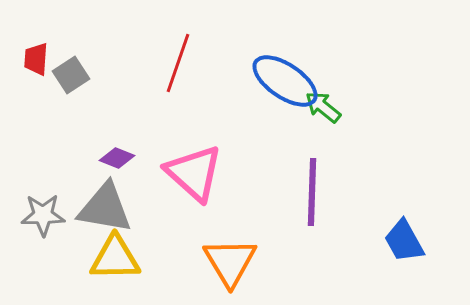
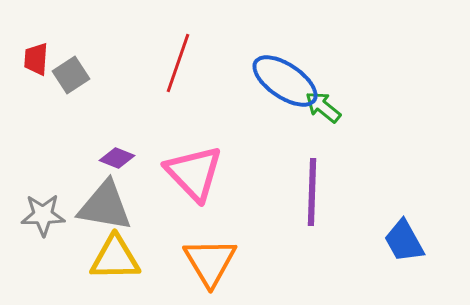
pink triangle: rotated 4 degrees clockwise
gray triangle: moved 2 px up
orange triangle: moved 20 px left
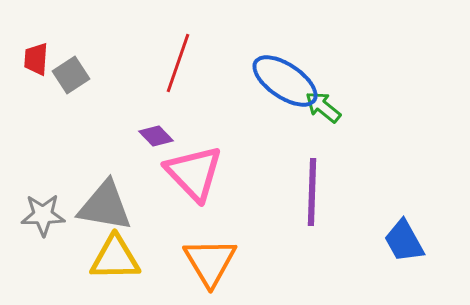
purple diamond: moved 39 px right, 22 px up; rotated 24 degrees clockwise
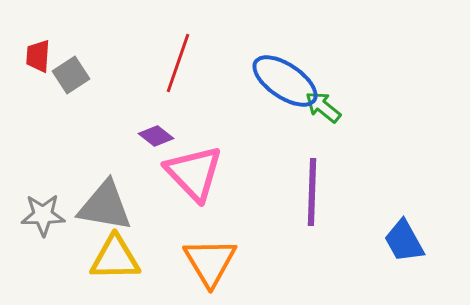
red trapezoid: moved 2 px right, 3 px up
purple diamond: rotated 8 degrees counterclockwise
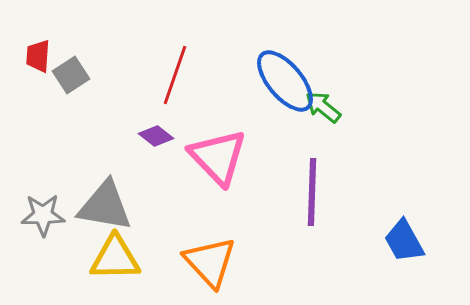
red line: moved 3 px left, 12 px down
blue ellipse: rotated 16 degrees clockwise
pink triangle: moved 24 px right, 16 px up
orange triangle: rotated 12 degrees counterclockwise
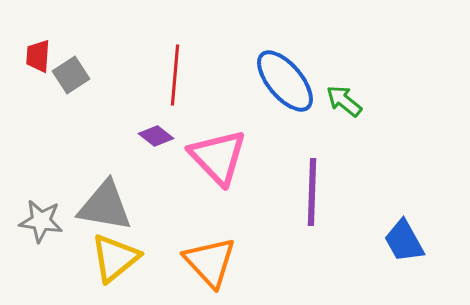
red line: rotated 14 degrees counterclockwise
green arrow: moved 21 px right, 6 px up
gray star: moved 2 px left, 6 px down; rotated 9 degrees clockwise
yellow triangle: rotated 38 degrees counterclockwise
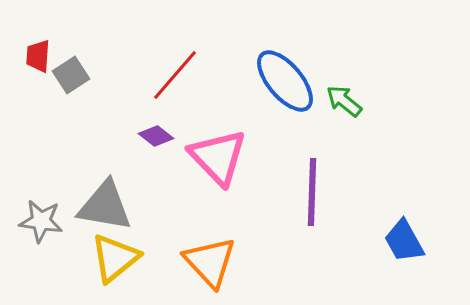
red line: rotated 36 degrees clockwise
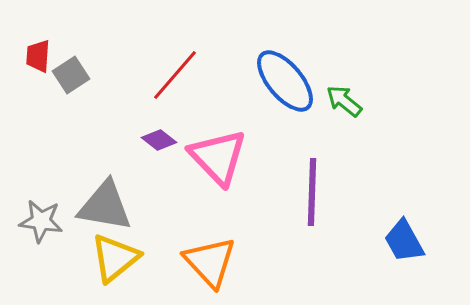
purple diamond: moved 3 px right, 4 px down
